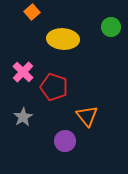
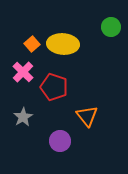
orange square: moved 32 px down
yellow ellipse: moved 5 px down
purple circle: moved 5 px left
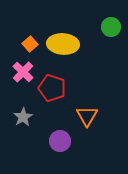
orange square: moved 2 px left
red pentagon: moved 2 px left, 1 px down
orange triangle: rotated 10 degrees clockwise
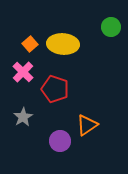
red pentagon: moved 3 px right, 1 px down
orange triangle: moved 9 px down; rotated 25 degrees clockwise
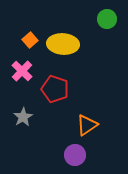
green circle: moved 4 px left, 8 px up
orange square: moved 4 px up
pink cross: moved 1 px left, 1 px up
purple circle: moved 15 px right, 14 px down
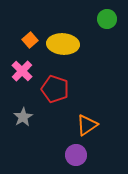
purple circle: moved 1 px right
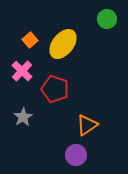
yellow ellipse: rotated 56 degrees counterclockwise
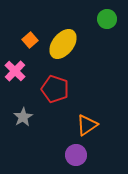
pink cross: moved 7 px left
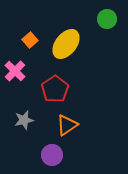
yellow ellipse: moved 3 px right
red pentagon: rotated 20 degrees clockwise
gray star: moved 1 px right, 3 px down; rotated 18 degrees clockwise
orange triangle: moved 20 px left
purple circle: moved 24 px left
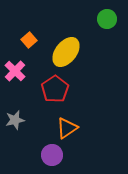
orange square: moved 1 px left
yellow ellipse: moved 8 px down
gray star: moved 9 px left
orange triangle: moved 3 px down
